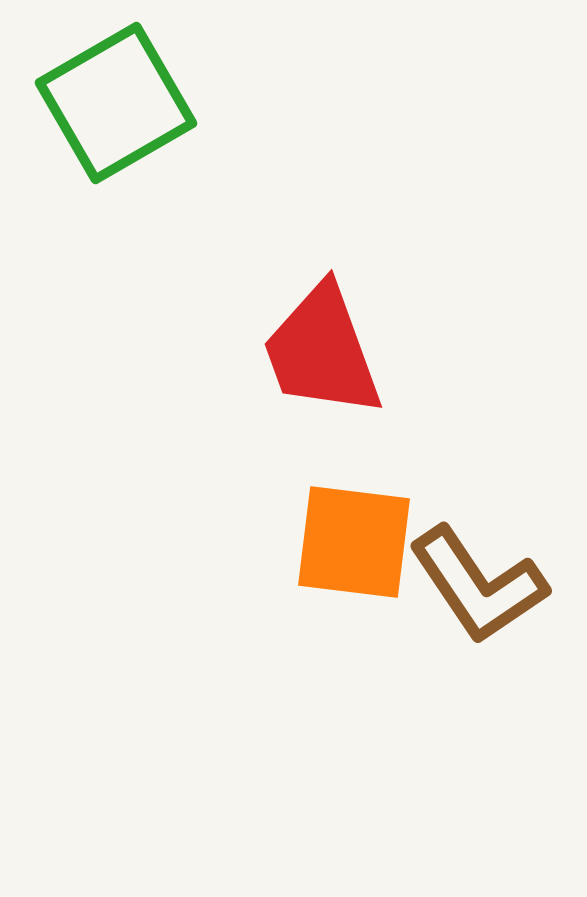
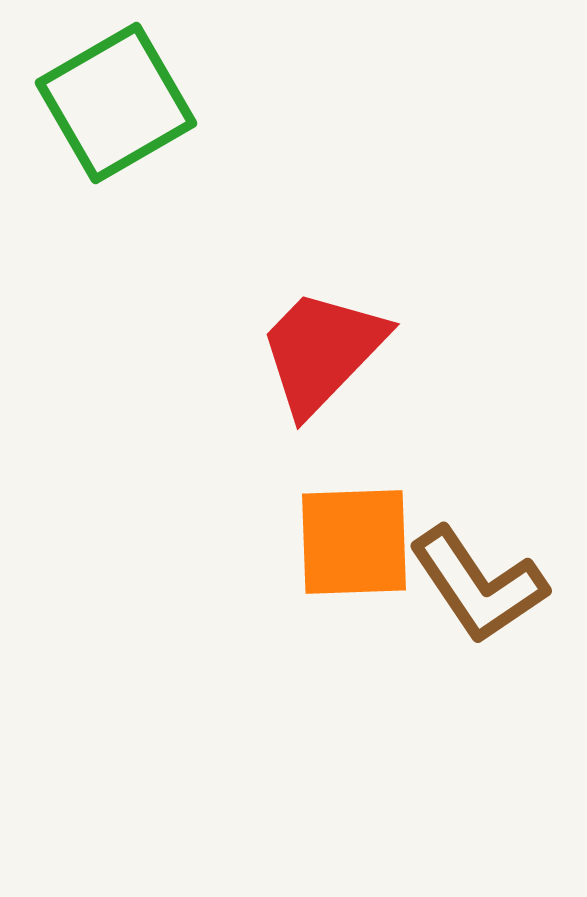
red trapezoid: rotated 64 degrees clockwise
orange square: rotated 9 degrees counterclockwise
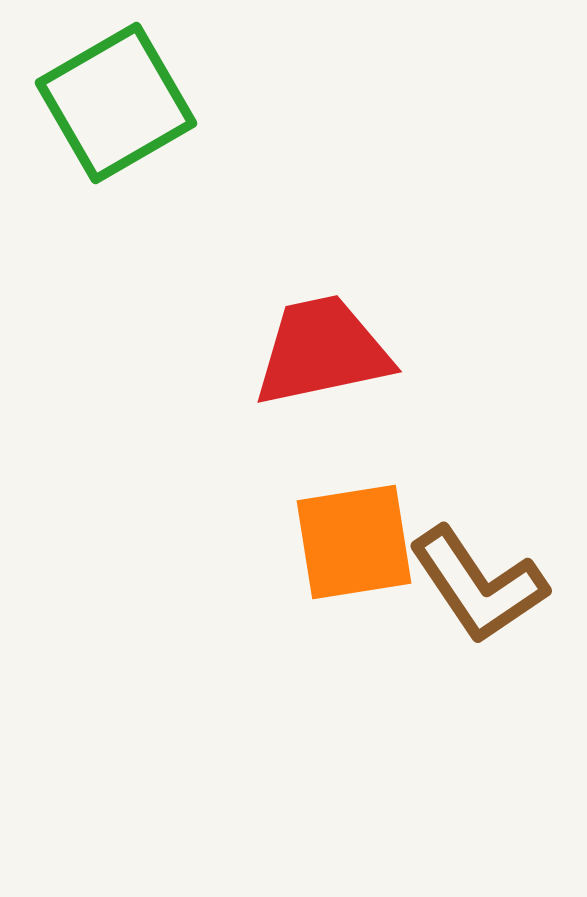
red trapezoid: rotated 34 degrees clockwise
orange square: rotated 7 degrees counterclockwise
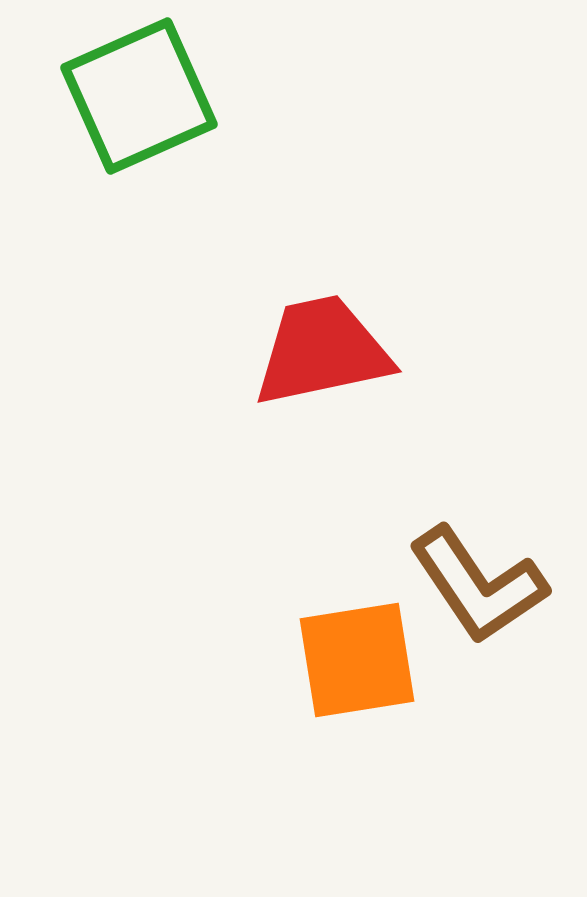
green square: moved 23 px right, 7 px up; rotated 6 degrees clockwise
orange square: moved 3 px right, 118 px down
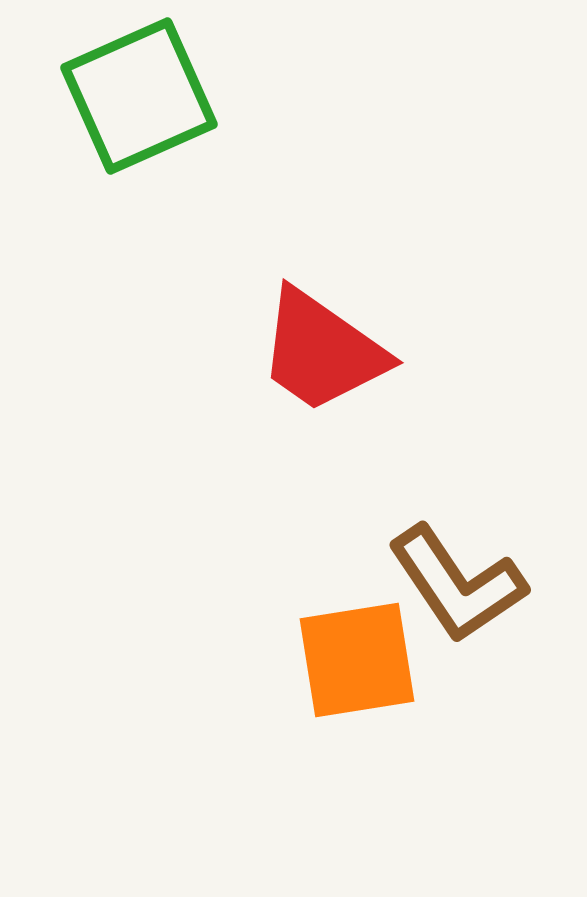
red trapezoid: rotated 133 degrees counterclockwise
brown L-shape: moved 21 px left, 1 px up
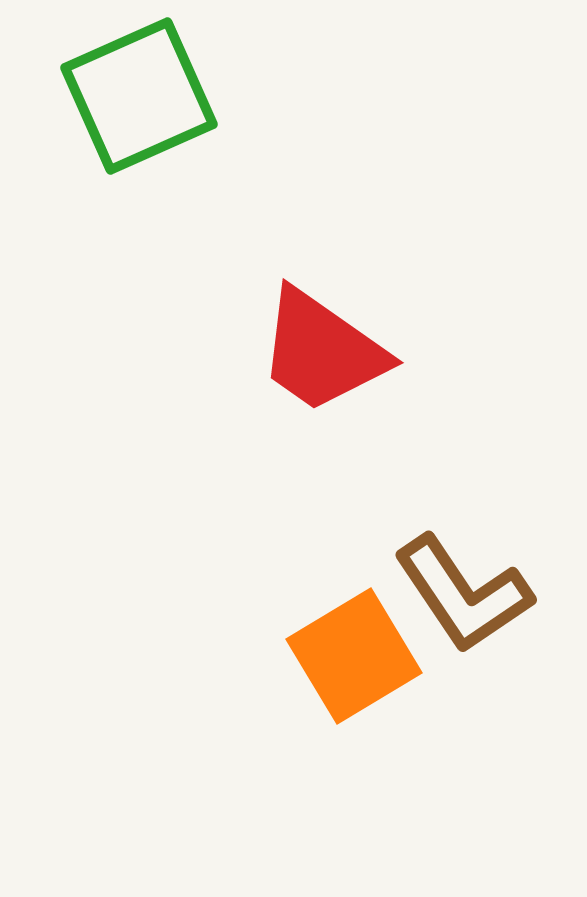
brown L-shape: moved 6 px right, 10 px down
orange square: moved 3 px left, 4 px up; rotated 22 degrees counterclockwise
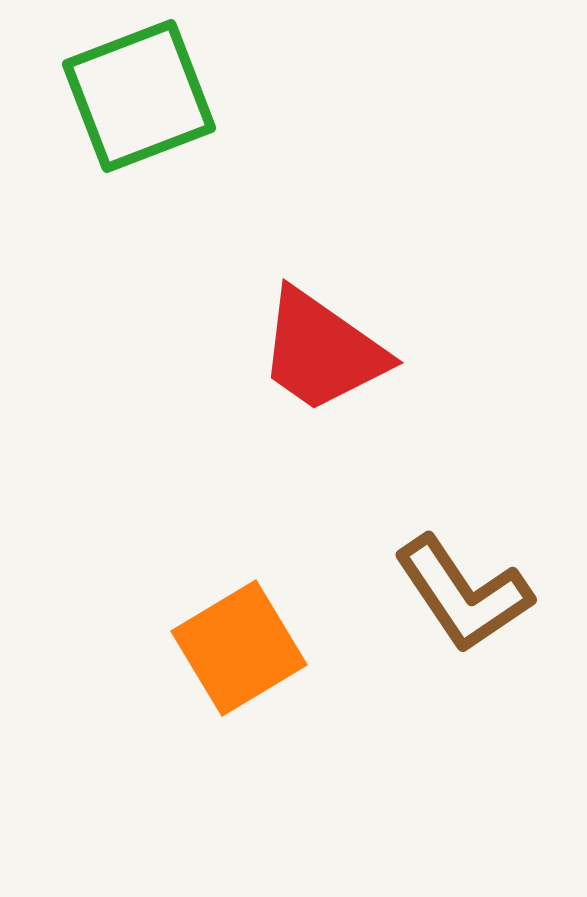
green square: rotated 3 degrees clockwise
orange square: moved 115 px left, 8 px up
